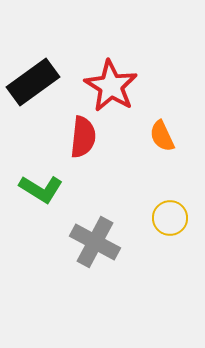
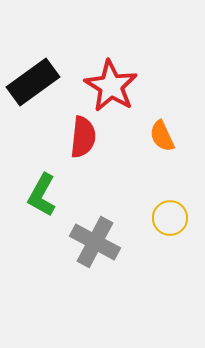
green L-shape: moved 1 px right, 6 px down; rotated 87 degrees clockwise
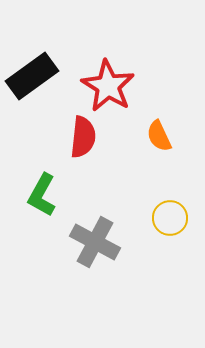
black rectangle: moved 1 px left, 6 px up
red star: moved 3 px left
orange semicircle: moved 3 px left
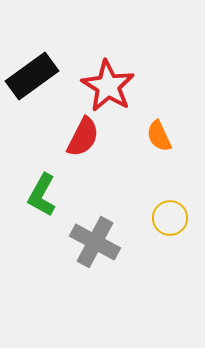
red semicircle: rotated 21 degrees clockwise
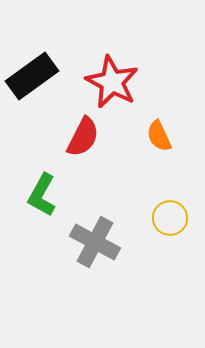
red star: moved 4 px right, 4 px up; rotated 4 degrees counterclockwise
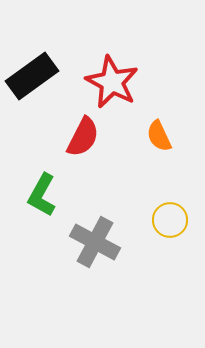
yellow circle: moved 2 px down
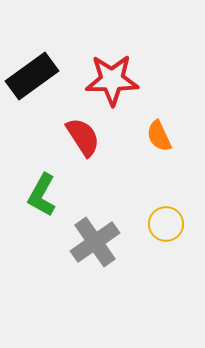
red star: moved 2 px up; rotated 28 degrees counterclockwise
red semicircle: rotated 60 degrees counterclockwise
yellow circle: moved 4 px left, 4 px down
gray cross: rotated 27 degrees clockwise
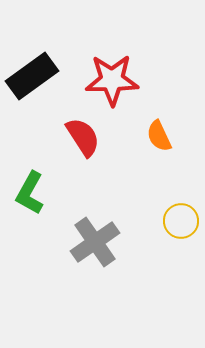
green L-shape: moved 12 px left, 2 px up
yellow circle: moved 15 px right, 3 px up
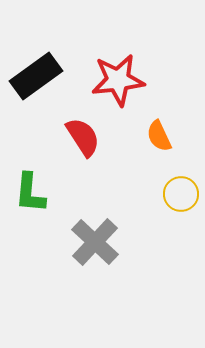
black rectangle: moved 4 px right
red star: moved 6 px right; rotated 6 degrees counterclockwise
green L-shape: rotated 24 degrees counterclockwise
yellow circle: moved 27 px up
gray cross: rotated 12 degrees counterclockwise
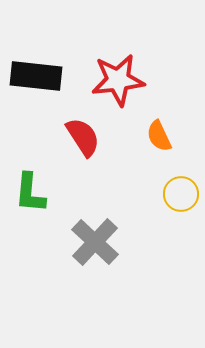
black rectangle: rotated 42 degrees clockwise
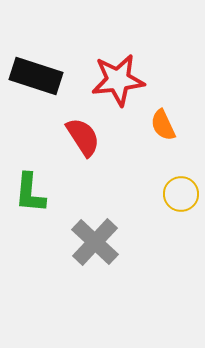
black rectangle: rotated 12 degrees clockwise
orange semicircle: moved 4 px right, 11 px up
